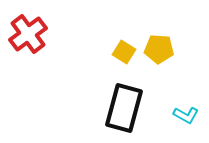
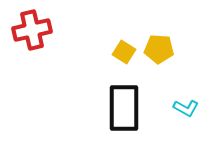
red cross: moved 4 px right, 4 px up; rotated 24 degrees clockwise
black rectangle: rotated 15 degrees counterclockwise
cyan L-shape: moved 7 px up
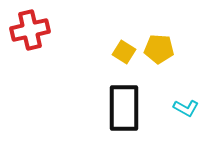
red cross: moved 2 px left
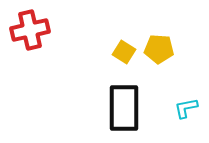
cyan L-shape: rotated 140 degrees clockwise
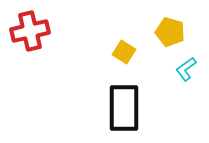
red cross: moved 1 px down
yellow pentagon: moved 11 px right, 17 px up; rotated 12 degrees clockwise
cyan L-shape: moved 39 px up; rotated 25 degrees counterclockwise
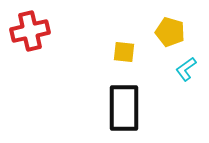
yellow square: rotated 25 degrees counterclockwise
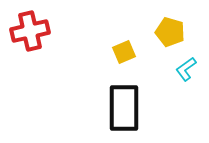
yellow square: rotated 30 degrees counterclockwise
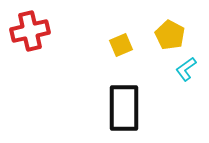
yellow pentagon: moved 3 px down; rotated 12 degrees clockwise
yellow square: moved 3 px left, 7 px up
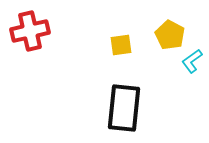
yellow square: rotated 15 degrees clockwise
cyan L-shape: moved 6 px right, 8 px up
black rectangle: rotated 6 degrees clockwise
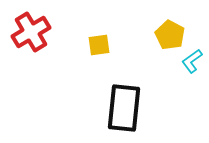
red cross: moved 1 px right, 1 px down; rotated 18 degrees counterclockwise
yellow square: moved 22 px left
